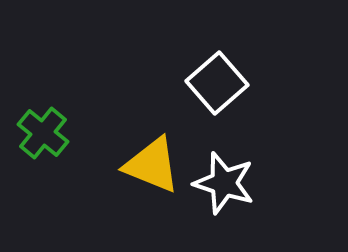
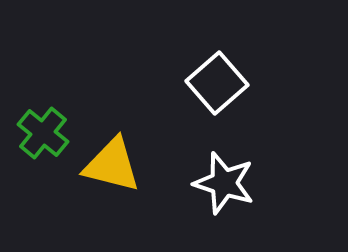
yellow triangle: moved 40 px left; rotated 8 degrees counterclockwise
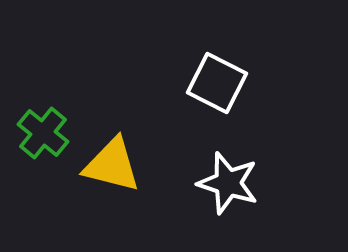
white square: rotated 22 degrees counterclockwise
white star: moved 4 px right
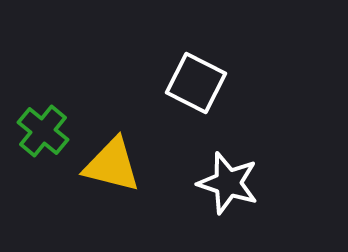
white square: moved 21 px left
green cross: moved 2 px up
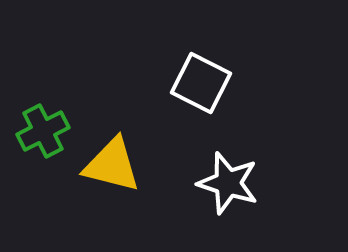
white square: moved 5 px right
green cross: rotated 24 degrees clockwise
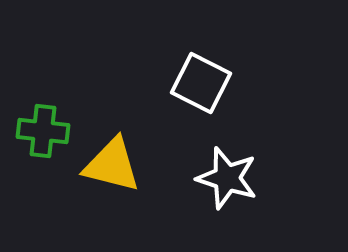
green cross: rotated 33 degrees clockwise
white star: moved 1 px left, 5 px up
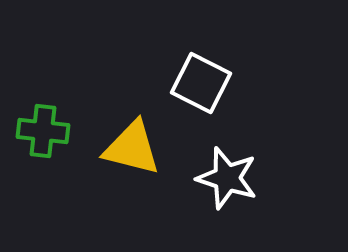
yellow triangle: moved 20 px right, 17 px up
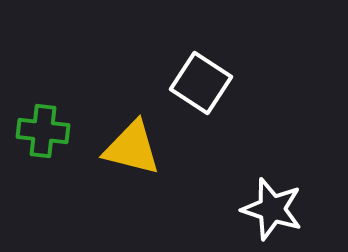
white square: rotated 6 degrees clockwise
white star: moved 45 px right, 31 px down
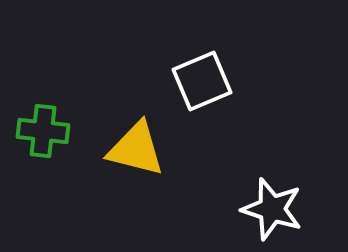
white square: moved 1 px right, 2 px up; rotated 34 degrees clockwise
yellow triangle: moved 4 px right, 1 px down
